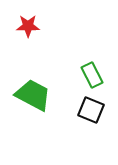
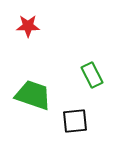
green trapezoid: rotated 9 degrees counterclockwise
black square: moved 16 px left, 11 px down; rotated 28 degrees counterclockwise
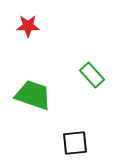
green rectangle: rotated 15 degrees counterclockwise
black square: moved 22 px down
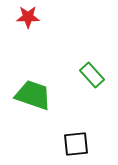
red star: moved 9 px up
black square: moved 1 px right, 1 px down
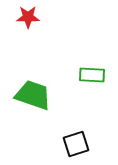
green rectangle: rotated 45 degrees counterclockwise
black square: rotated 12 degrees counterclockwise
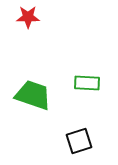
green rectangle: moved 5 px left, 8 px down
black square: moved 3 px right, 3 px up
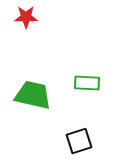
red star: moved 2 px left
green trapezoid: rotated 6 degrees counterclockwise
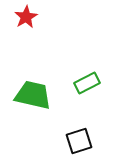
red star: rotated 30 degrees counterclockwise
green rectangle: rotated 30 degrees counterclockwise
